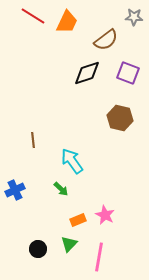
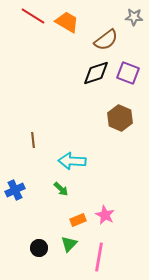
orange trapezoid: rotated 85 degrees counterclockwise
black diamond: moved 9 px right
brown hexagon: rotated 10 degrees clockwise
cyan arrow: rotated 52 degrees counterclockwise
black circle: moved 1 px right, 1 px up
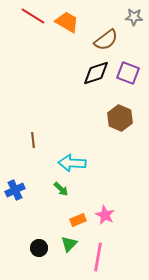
cyan arrow: moved 2 px down
pink line: moved 1 px left
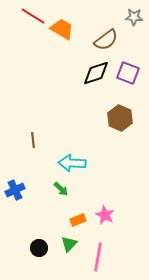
orange trapezoid: moved 5 px left, 7 px down
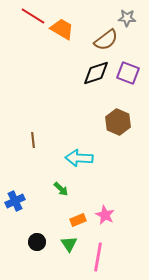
gray star: moved 7 px left, 1 px down
brown hexagon: moved 2 px left, 4 px down
cyan arrow: moved 7 px right, 5 px up
blue cross: moved 11 px down
green triangle: rotated 18 degrees counterclockwise
black circle: moved 2 px left, 6 px up
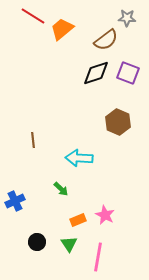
orange trapezoid: rotated 70 degrees counterclockwise
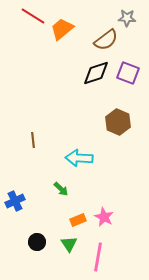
pink star: moved 1 px left, 2 px down
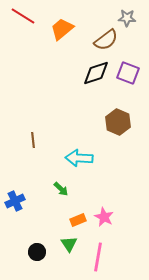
red line: moved 10 px left
black circle: moved 10 px down
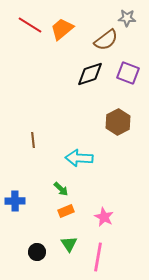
red line: moved 7 px right, 9 px down
black diamond: moved 6 px left, 1 px down
brown hexagon: rotated 10 degrees clockwise
blue cross: rotated 24 degrees clockwise
orange rectangle: moved 12 px left, 9 px up
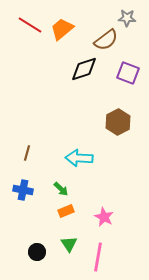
black diamond: moved 6 px left, 5 px up
brown line: moved 6 px left, 13 px down; rotated 21 degrees clockwise
blue cross: moved 8 px right, 11 px up; rotated 12 degrees clockwise
